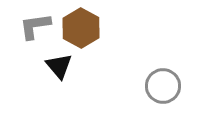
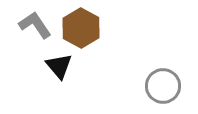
gray L-shape: moved 1 px up; rotated 64 degrees clockwise
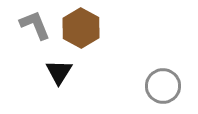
gray L-shape: rotated 12 degrees clockwise
black triangle: moved 6 px down; rotated 12 degrees clockwise
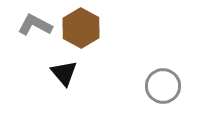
gray L-shape: rotated 40 degrees counterclockwise
black triangle: moved 5 px right, 1 px down; rotated 12 degrees counterclockwise
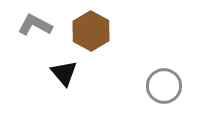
brown hexagon: moved 10 px right, 3 px down
gray circle: moved 1 px right
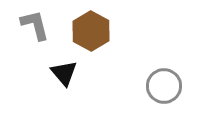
gray L-shape: rotated 48 degrees clockwise
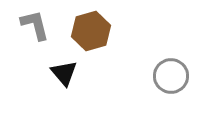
brown hexagon: rotated 15 degrees clockwise
gray circle: moved 7 px right, 10 px up
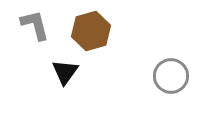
black triangle: moved 1 px right, 1 px up; rotated 16 degrees clockwise
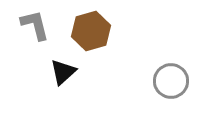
black triangle: moved 2 px left; rotated 12 degrees clockwise
gray circle: moved 5 px down
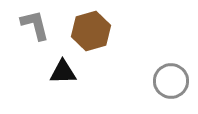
black triangle: rotated 40 degrees clockwise
